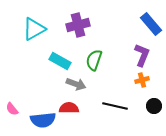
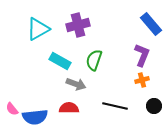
cyan triangle: moved 4 px right
blue semicircle: moved 8 px left, 3 px up
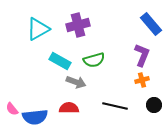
green semicircle: rotated 125 degrees counterclockwise
gray arrow: moved 2 px up
black circle: moved 1 px up
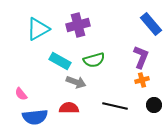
purple L-shape: moved 1 px left, 2 px down
pink semicircle: moved 9 px right, 15 px up
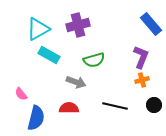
cyan rectangle: moved 11 px left, 6 px up
blue semicircle: moved 1 px right, 1 px down; rotated 70 degrees counterclockwise
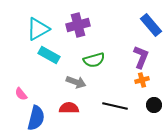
blue rectangle: moved 1 px down
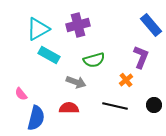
orange cross: moved 16 px left; rotated 24 degrees counterclockwise
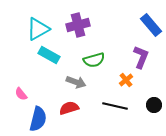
red semicircle: rotated 18 degrees counterclockwise
blue semicircle: moved 2 px right, 1 px down
